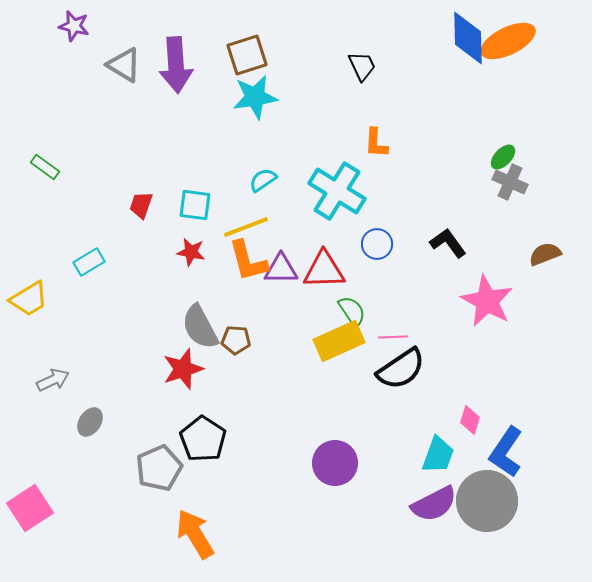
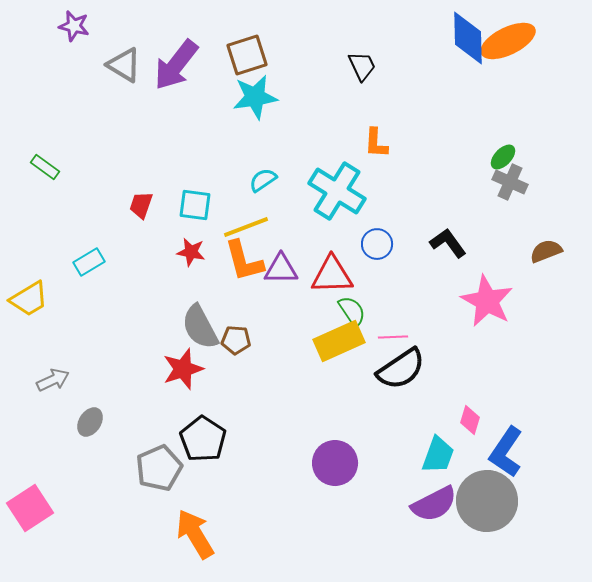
purple arrow at (176, 65): rotated 42 degrees clockwise
brown semicircle at (545, 254): moved 1 px right, 3 px up
orange L-shape at (248, 261): moved 4 px left
red triangle at (324, 270): moved 8 px right, 5 px down
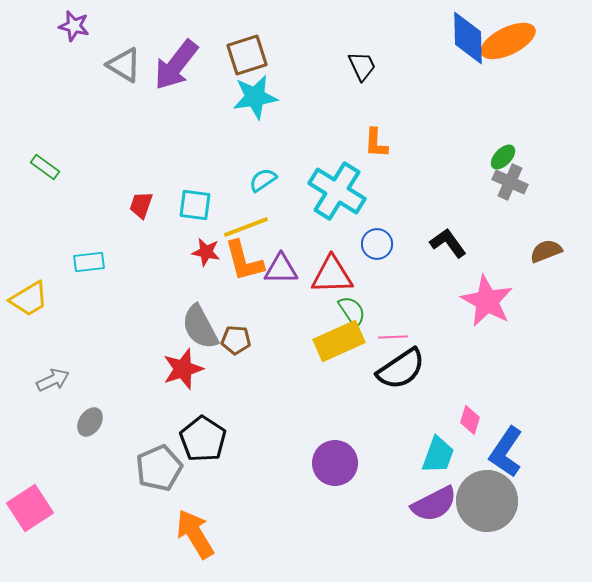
red star at (191, 252): moved 15 px right
cyan rectangle at (89, 262): rotated 24 degrees clockwise
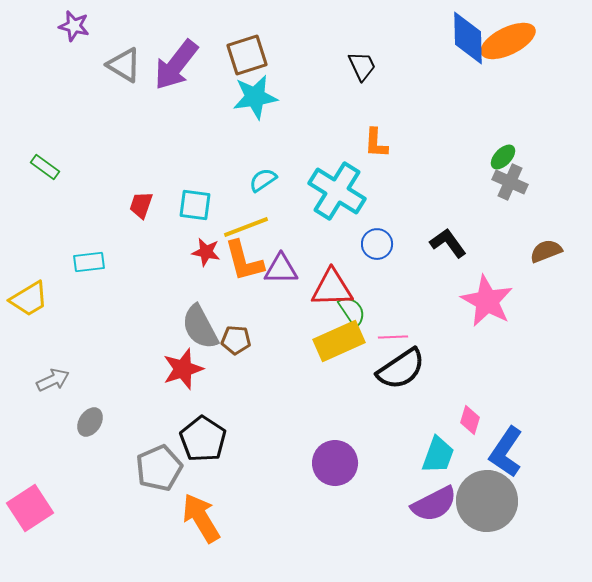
red triangle at (332, 275): moved 13 px down
orange arrow at (195, 534): moved 6 px right, 16 px up
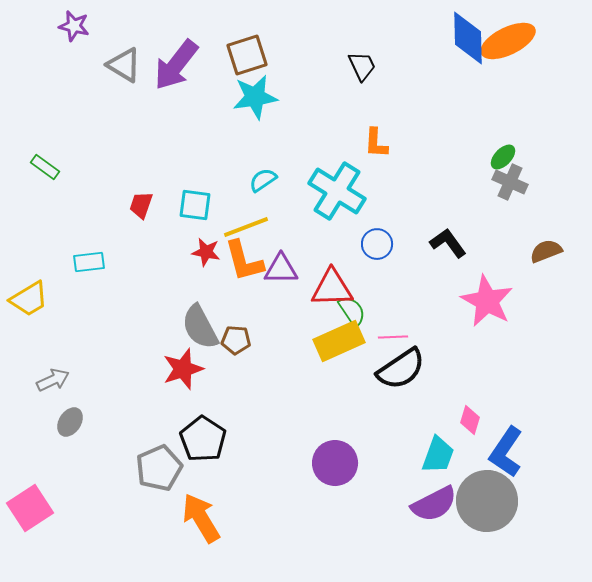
gray ellipse at (90, 422): moved 20 px left
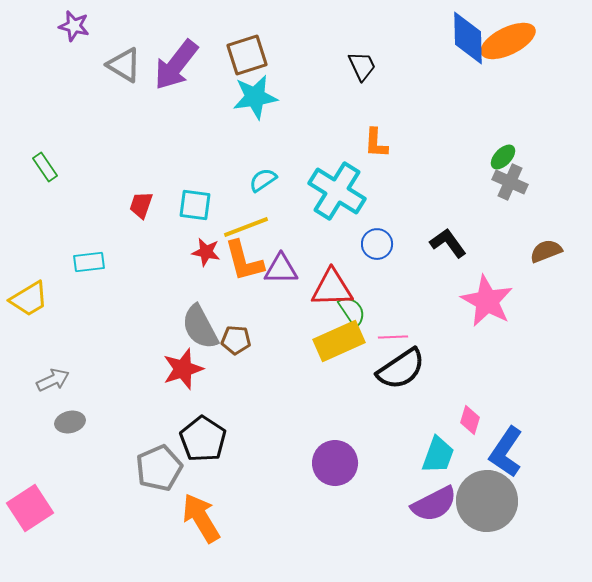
green rectangle at (45, 167): rotated 20 degrees clockwise
gray ellipse at (70, 422): rotated 44 degrees clockwise
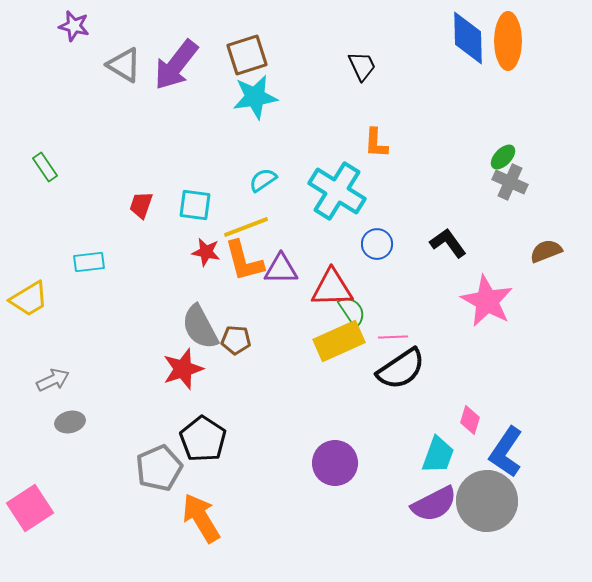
orange ellipse at (508, 41): rotated 64 degrees counterclockwise
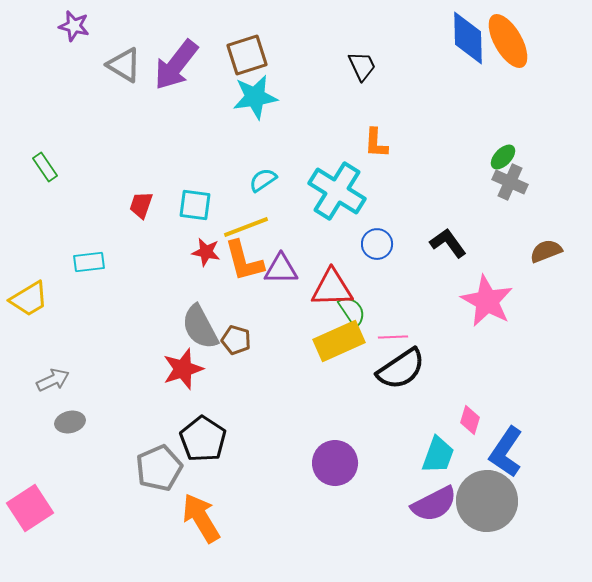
orange ellipse at (508, 41): rotated 30 degrees counterclockwise
brown pentagon at (236, 340): rotated 12 degrees clockwise
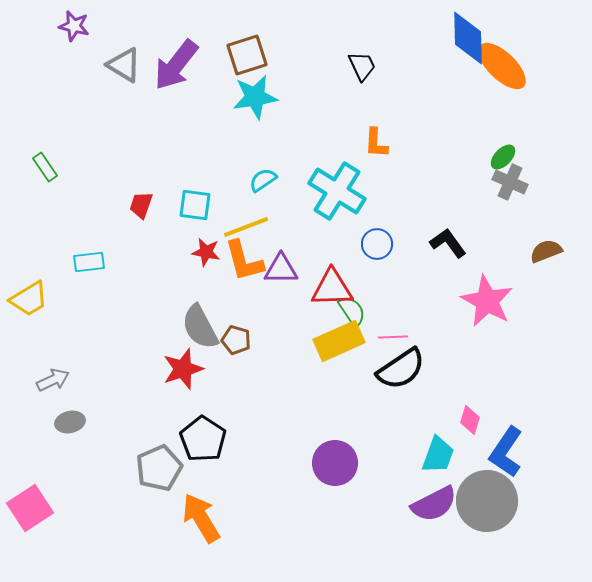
orange ellipse at (508, 41): moved 6 px left, 25 px down; rotated 16 degrees counterclockwise
